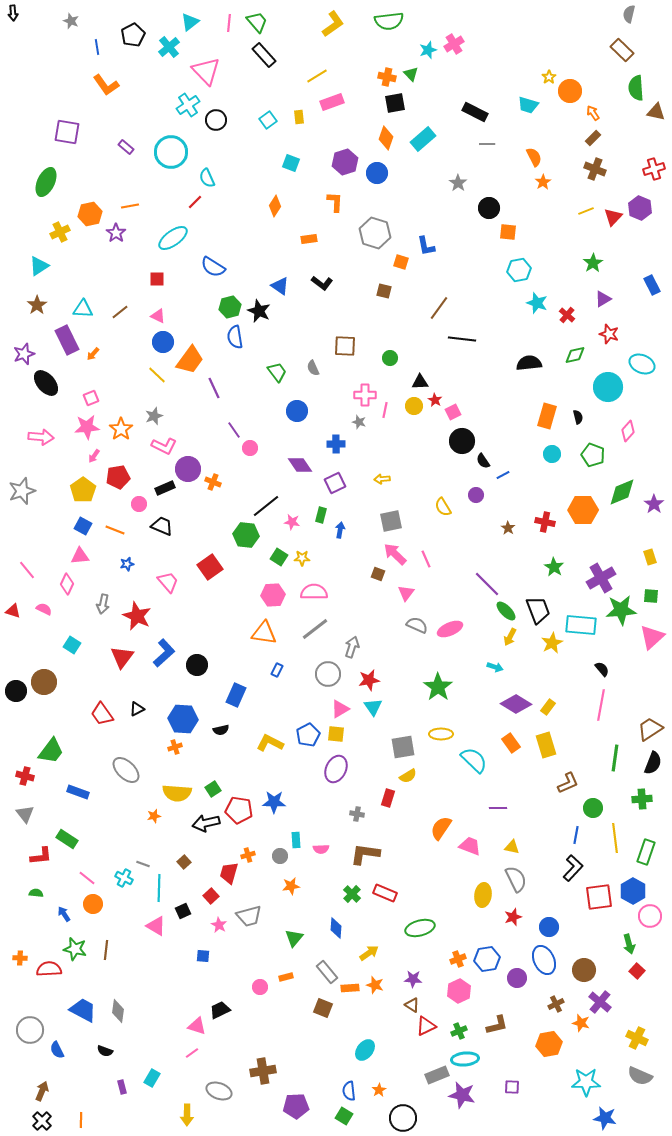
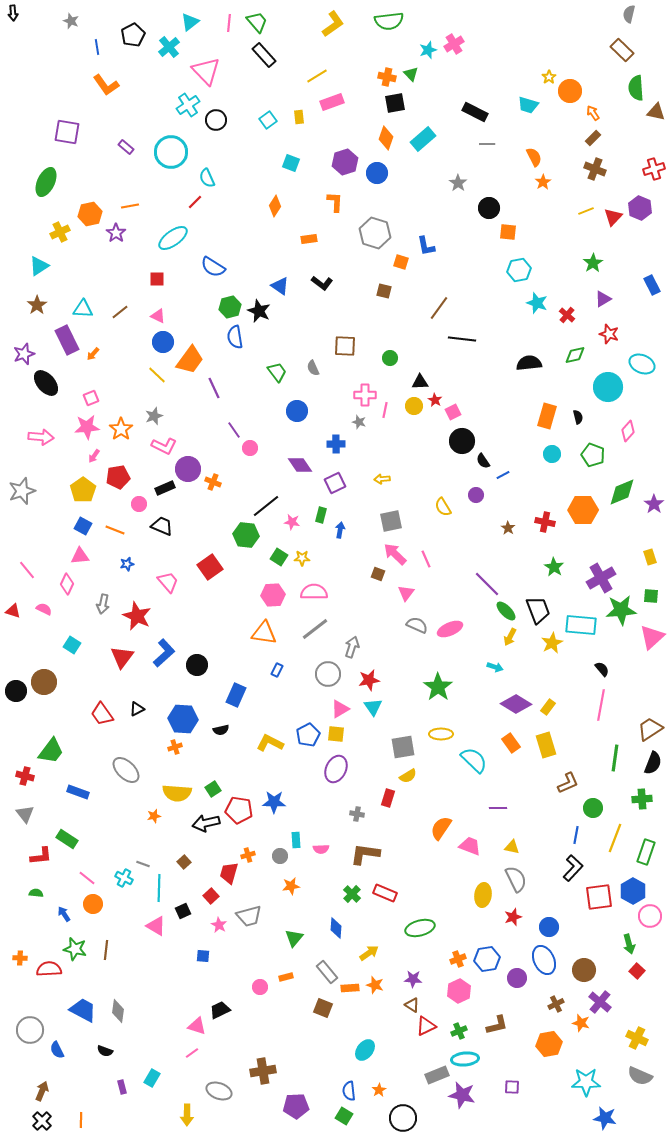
yellow line at (615, 838): rotated 28 degrees clockwise
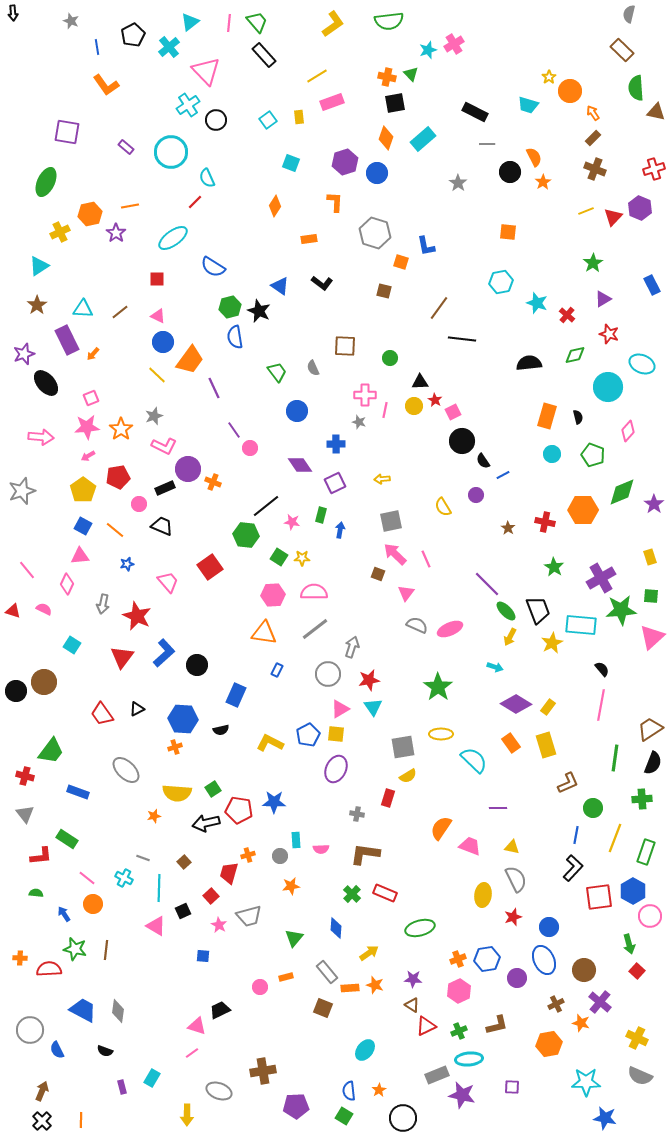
black circle at (489, 208): moved 21 px right, 36 px up
cyan hexagon at (519, 270): moved 18 px left, 12 px down
pink arrow at (94, 456): moved 6 px left; rotated 24 degrees clockwise
orange line at (115, 530): rotated 18 degrees clockwise
gray line at (143, 864): moved 6 px up
cyan ellipse at (465, 1059): moved 4 px right
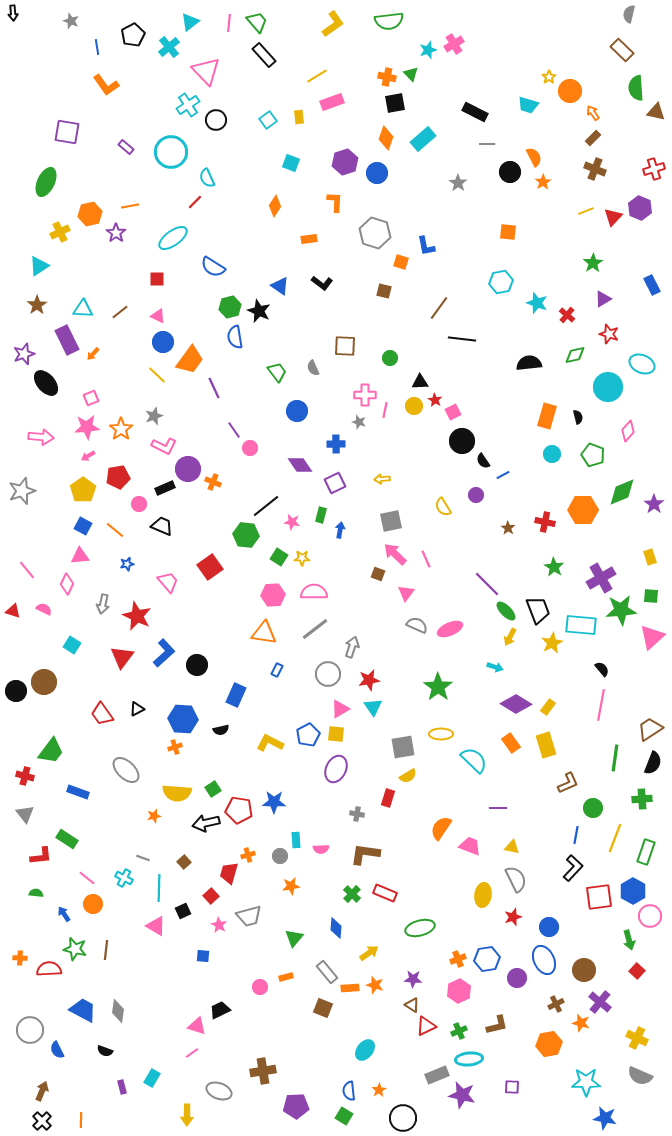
green arrow at (629, 944): moved 4 px up
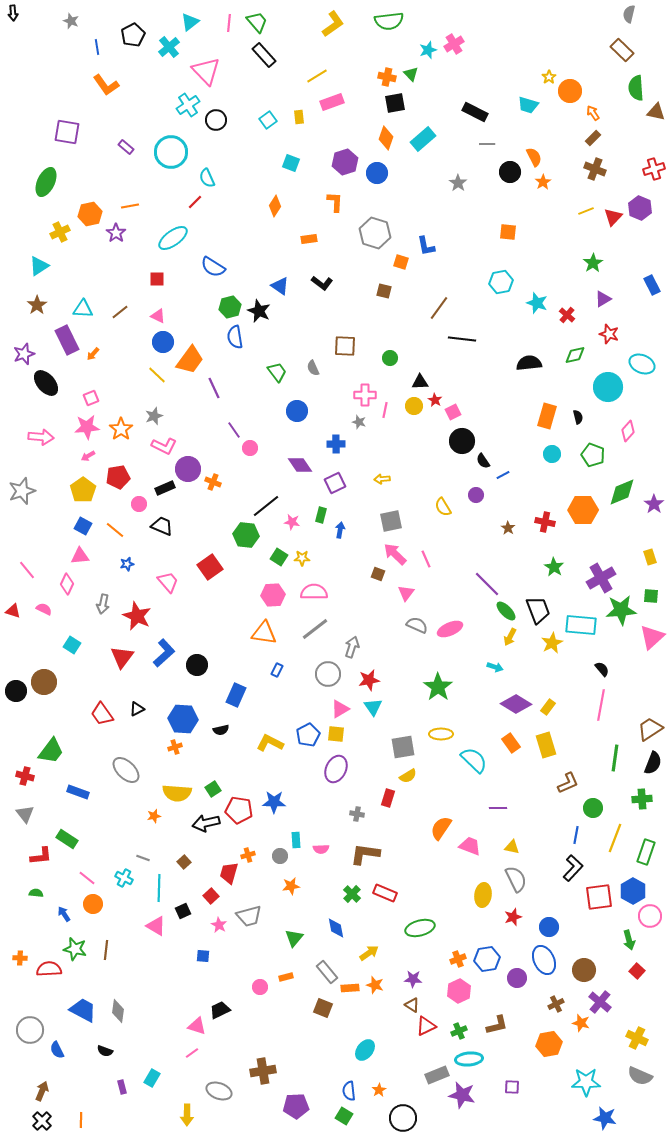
blue diamond at (336, 928): rotated 15 degrees counterclockwise
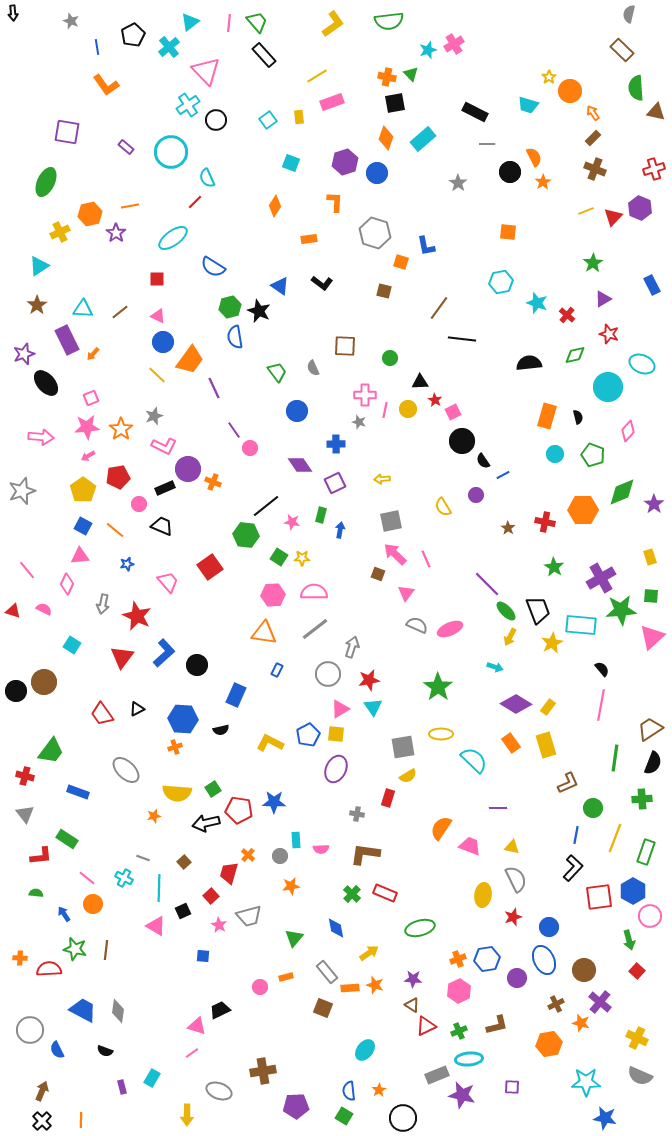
yellow circle at (414, 406): moved 6 px left, 3 px down
cyan circle at (552, 454): moved 3 px right
orange cross at (248, 855): rotated 32 degrees counterclockwise
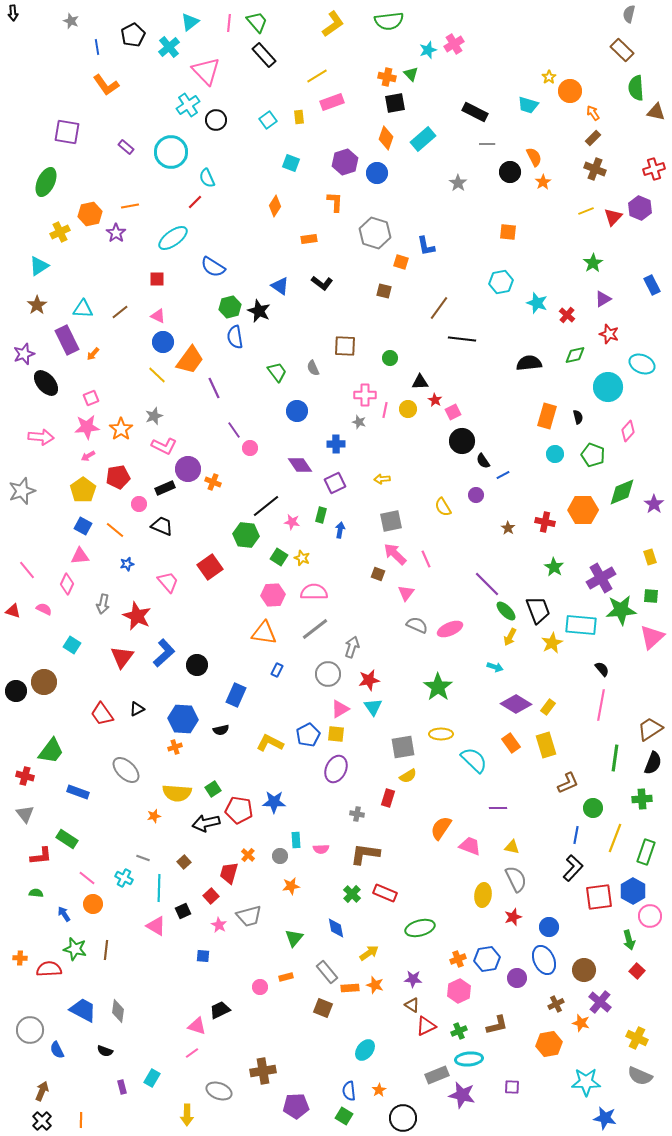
yellow star at (302, 558): rotated 21 degrees clockwise
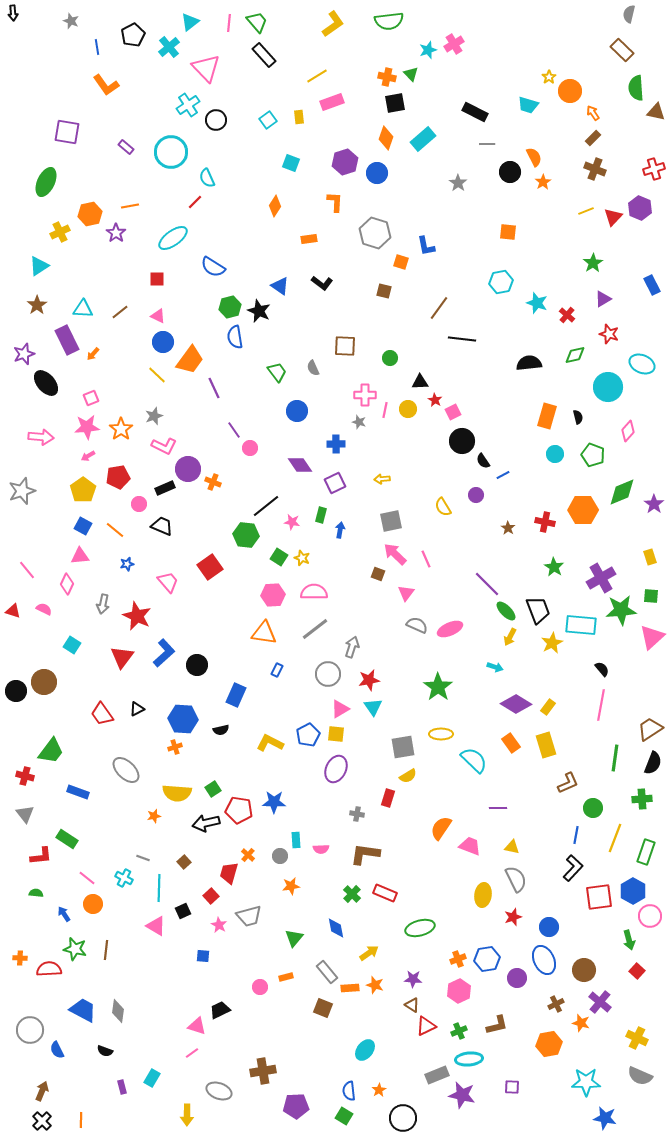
pink triangle at (206, 71): moved 3 px up
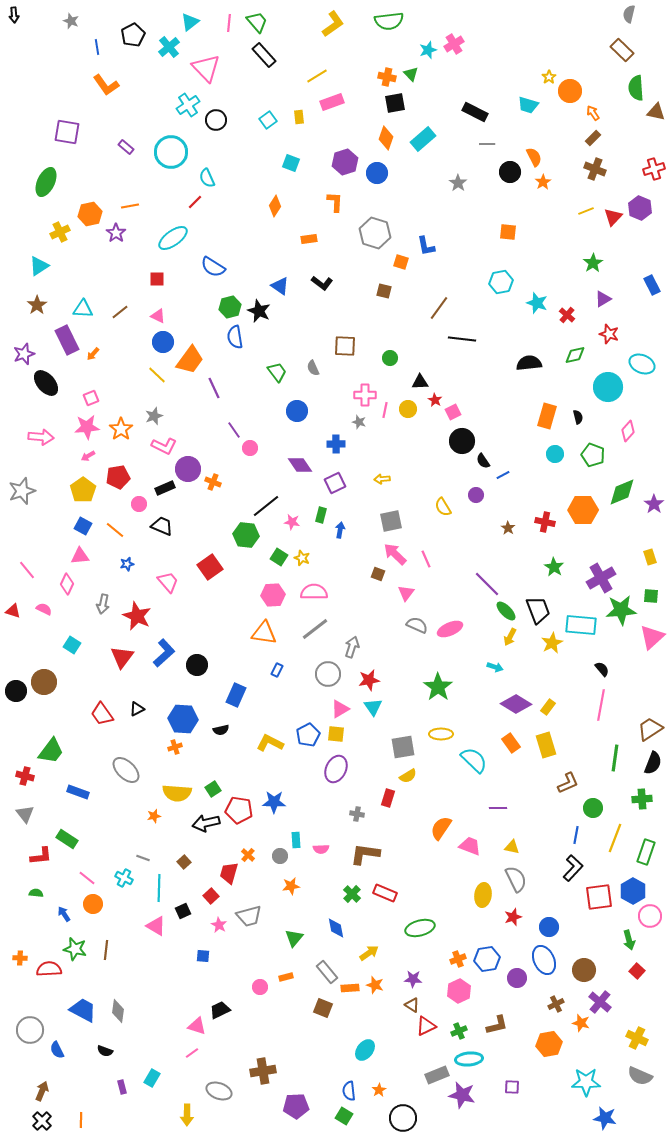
black arrow at (13, 13): moved 1 px right, 2 px down
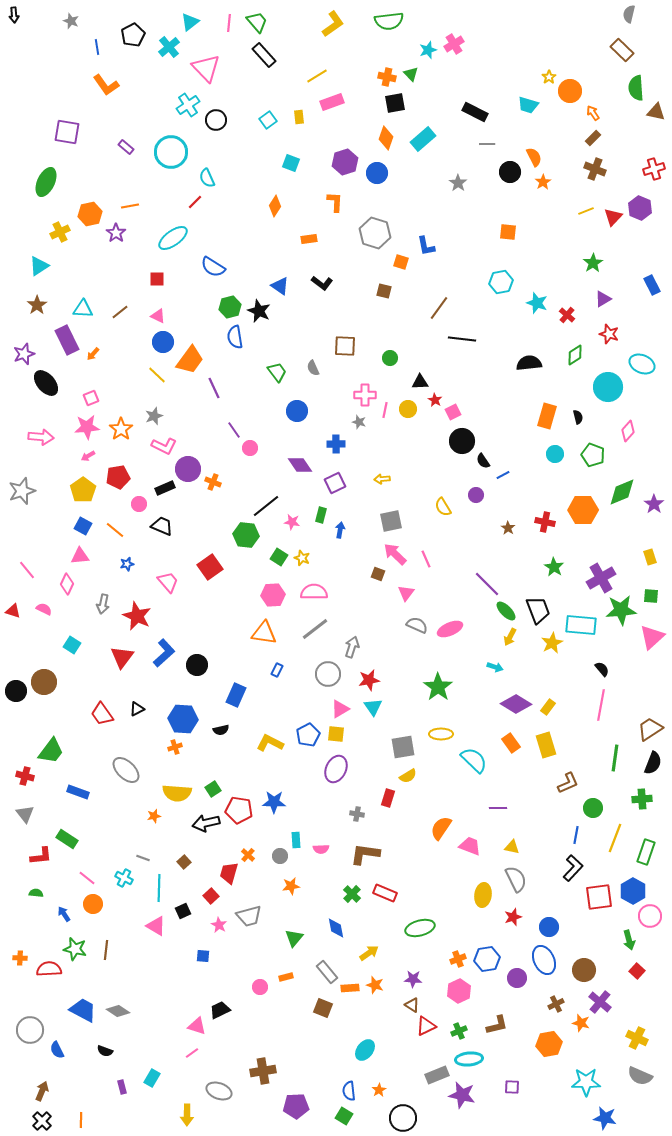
green diamond at (575, 355): rotated 20 degrees counterclockwise
gray diamond at (118, 1011): rotated 65 degrees counterclockwise
